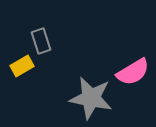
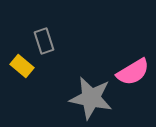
gray rectangle: moved 3 px right
yellow rectangle: rotated 70 degrees clockwise
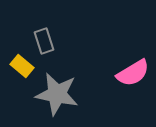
pink semicircle: moved 1 px down
gray star: moved 34 px left, 4 px up
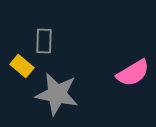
gray rectangle: rotated 20 degrees clockwise
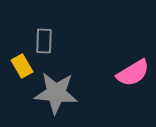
yellow rectangle: rotated 20 degrees clockwise
gray star: moved 1 px left, 1 px up; rotated 6 degrees counterclockwise
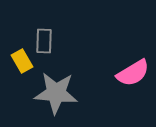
yellow rectangle: moved 5 px up
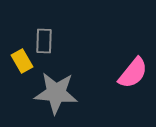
pink semicircle: rotated 20 degrees counterclockwise
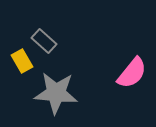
gray rectangle: rotated 50 degrees counterclockwise
pink semicircle: moved 1 px left
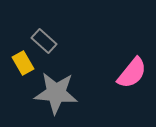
yellow rectangle: moved 1 px right, 2 px down
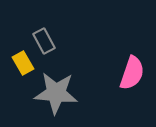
gray rectangle: rotated 20 degrees clockwise
pink semicircle: rotated 20 degrees counterclockwise
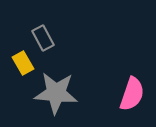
gray rectangle: moved 1 px left, 3 px up
pink semicircle: moved 21 px down
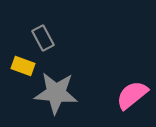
yellow rectangle: moved 3 px down; rotated 40 degrees counterclockwise
pink semicircle: moved 1 px down; rotated 148 degrees counterclockwise
